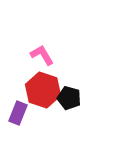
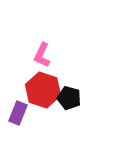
pink L-shape: rotated 125 degrees counterclockwise
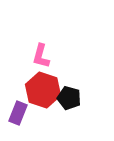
pink L-shape: moved 1 px left, 1 px down; rotated 10 degrees counterclockwise
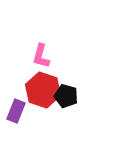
black pentagon: moved 3 px left, 2 px up
purple rectangle: moved 2 px left, 2 px up
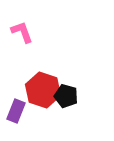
pink L-shape: moved 19 px left, 24 px up; rotated 145 degrees clockwise
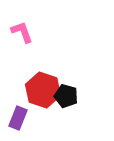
purple rectangle: moved 2 px right, 7 px down
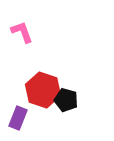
black pentagon: moved 4 px down
